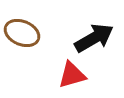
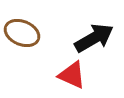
red triangle: rotated 40 degrees clockwise
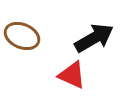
brown ellipse: moved 3 px down
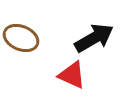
brown ellipse: moved 1 px left, 2 px down
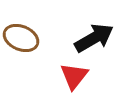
red triangle: moved 2 px right, 1 px down; rotated 44 degrees clockwise
